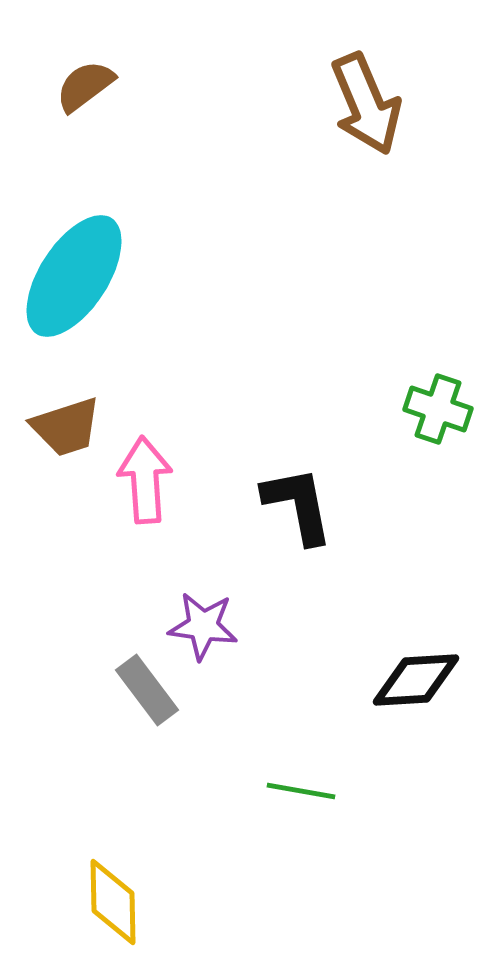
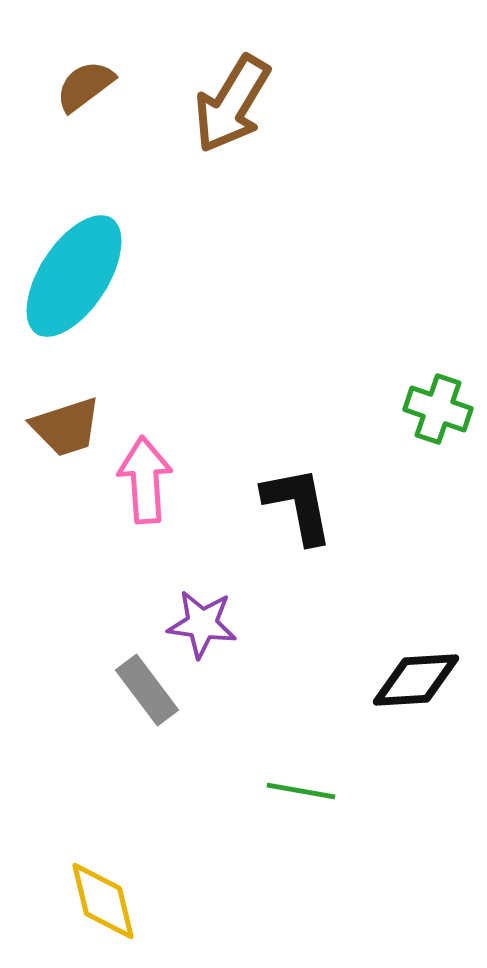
brown arrow: moved 134 px left; rotated 54 degrees clockwise
purple star: moved 1 px left, 2 px up
yellow diamond: moved 10 px left, 1 px up; rotated 12 degrees counterclockwise
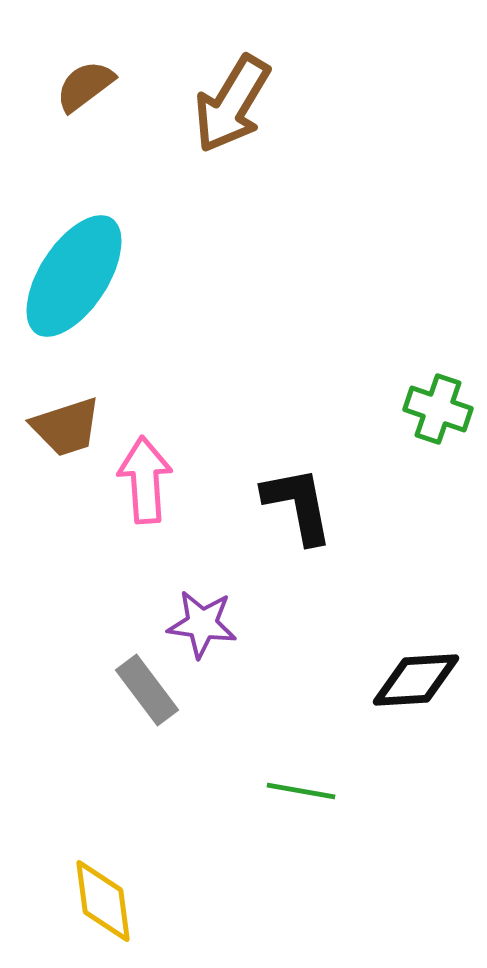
yellow diamond: rotated 6 degrees clockwise
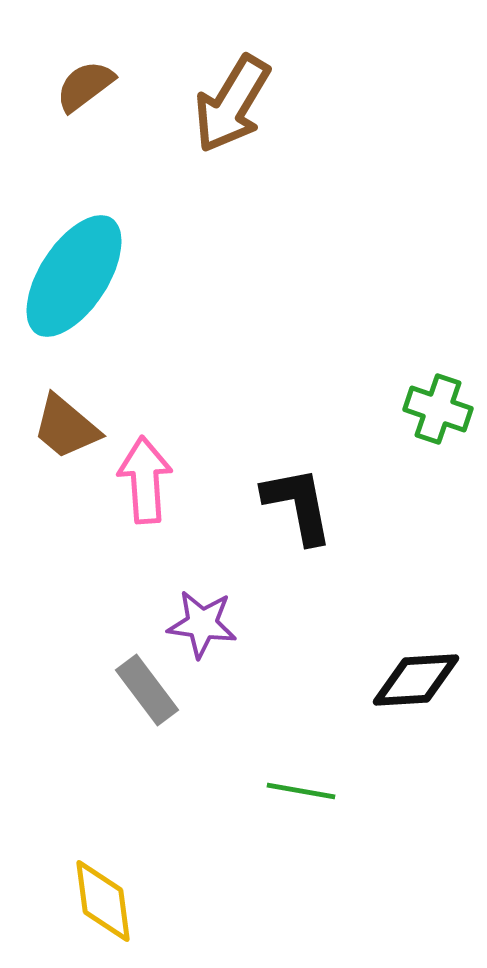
brown trapezoid: rotated 58 degrees clockwise
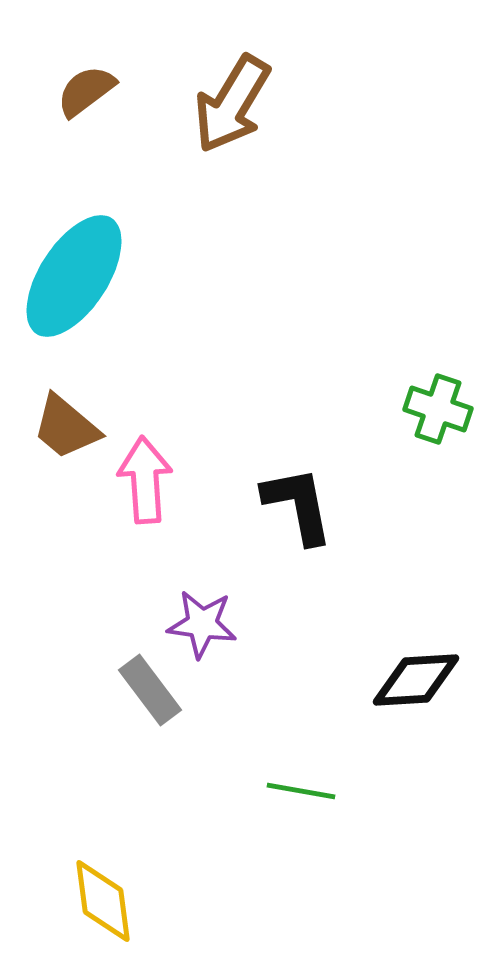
brown semicircle: moved 1 px right, 5 px down
gray rectangle: moved 3 px right
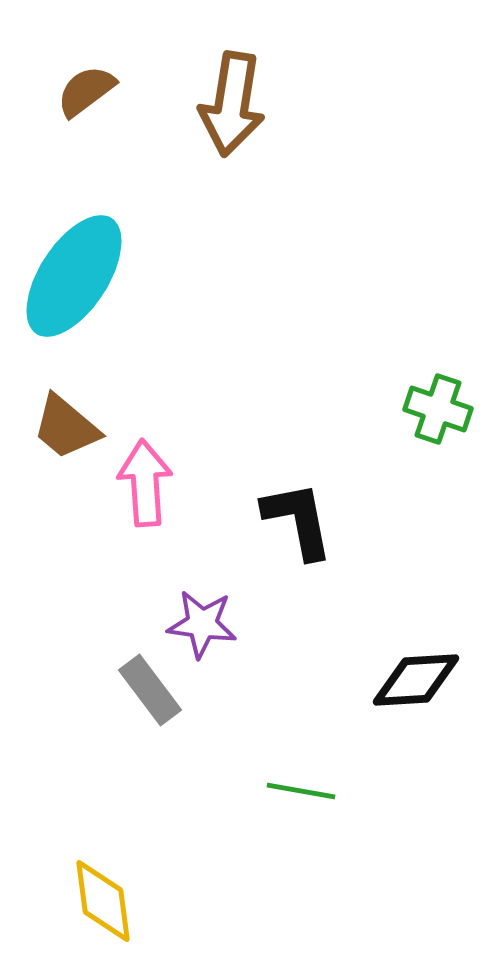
brown arrow: rotated 22 degrees counterclockwise
pink arrow: moved 3 px down
black L-shape: moved 15 px down
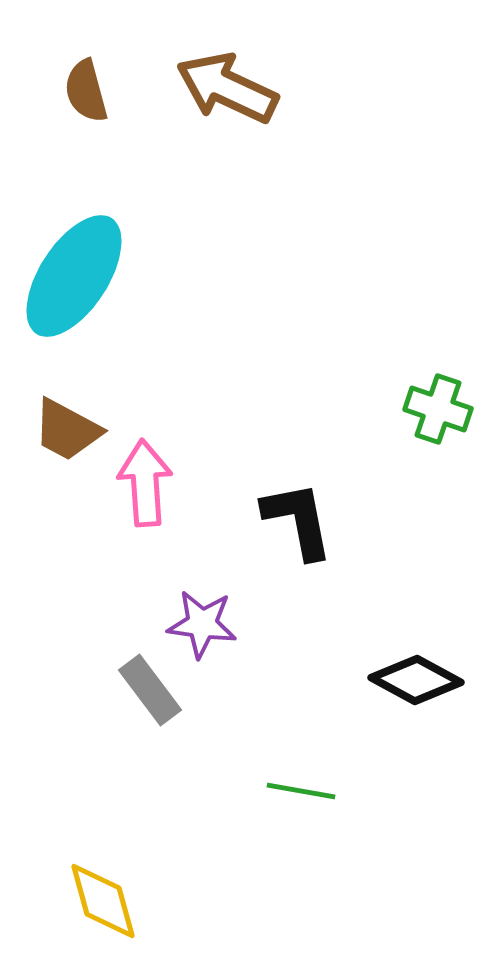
brown semicircle: rotated 68 degrees counterclockwise
brown arrow: moved 5 px left, 16 px up; rotated 106 degrees clockwise
brown trapezoid: moved 1 px right, 3 px down; rotated 12 degrees counterclockwise
black diamond: rotated 32 degrees clockwise
yellow diamond: rotated 8 degrees counterclockwise
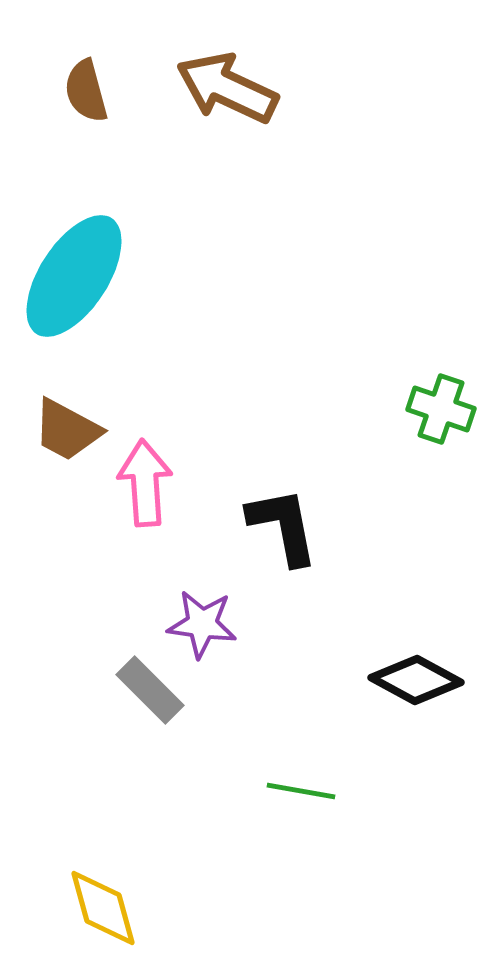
green cross: moved 3 px right
black L-shape: moved 15 px left, 6 px down
gray rectangle: rotated 8 degrees counterclockwise
yellow diamond: moved 7 px down
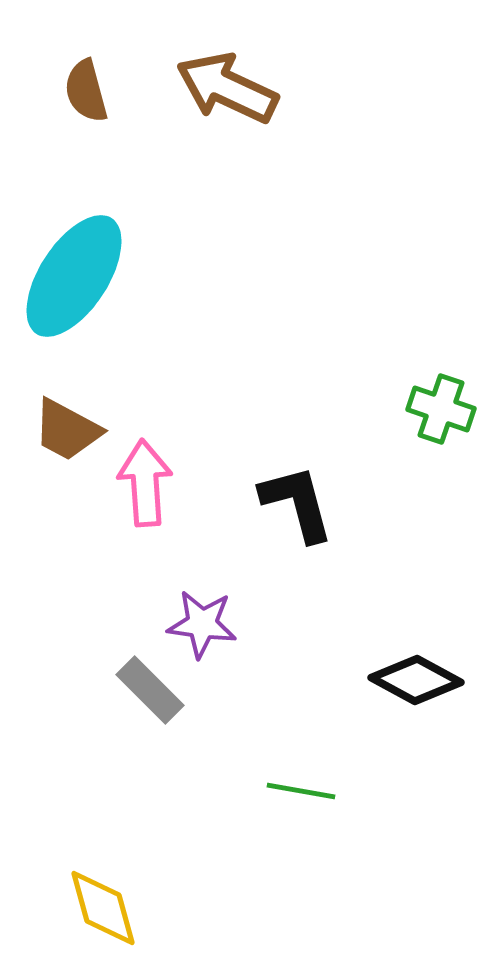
black L-shape: moved 14 px right, 23 px up; rotated 4 degrees counterclockwise
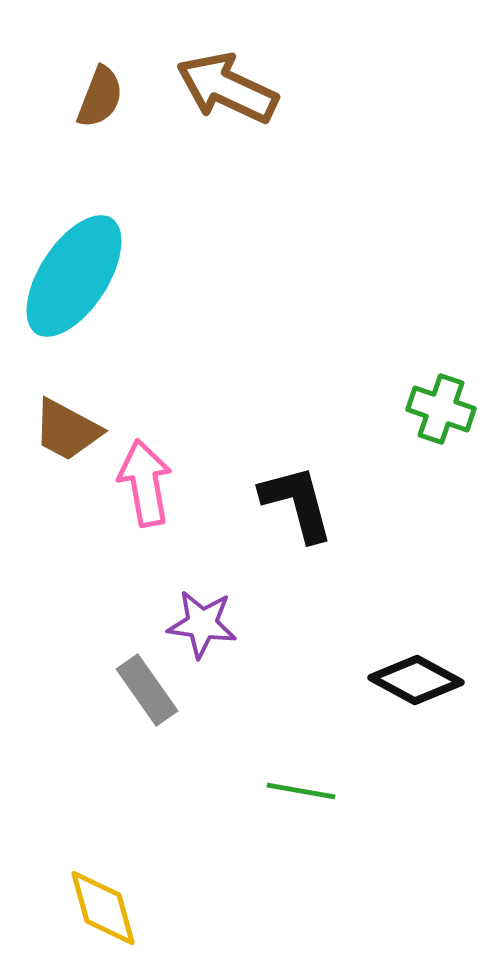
brown semicircle: moved 14 px right, 6 px down; rotated 144 degrees counterclockwise
pink arrow: rotated 6 degrees counterclockwise
gray rectangle: moved 3 px left; rotated 10 degrees clockwise
